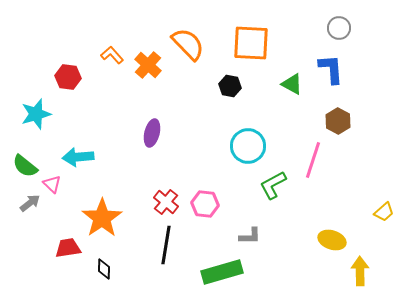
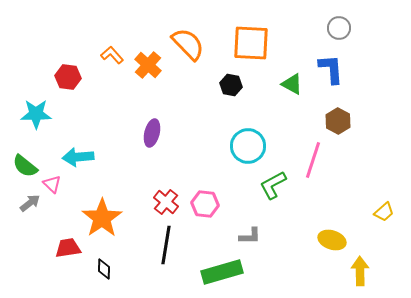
black hexagon: moved 1 px right, 1 px up
cyan star: rotated 16 degrees clockwise
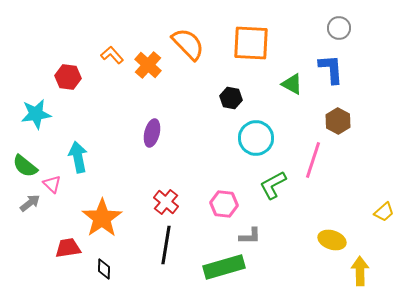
black hexagon: moved 13 px down
cyan star: rotated 8 degrees counterclockwise
cyan circle: moved 8 px right, 8 px up
cyan arrow: rotated 84 degrees clockwise
pink hexagon: moved 19 px right
green rectangle: moved 2 px right, 5 px up
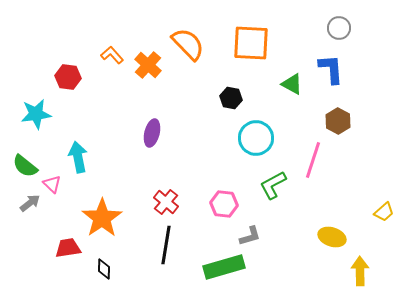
gray L-shape: rotated 15 degrees counterclockwise
yellow ellipse: moved 3 px up
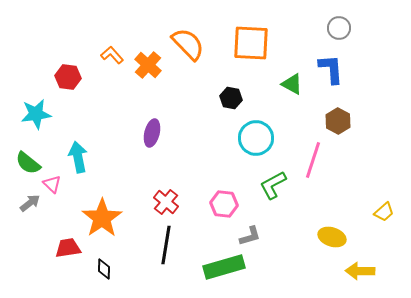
green semicircle: moved 3 px right, 3 px up
yellow arrow: rotated 88 degrees counterclockwise
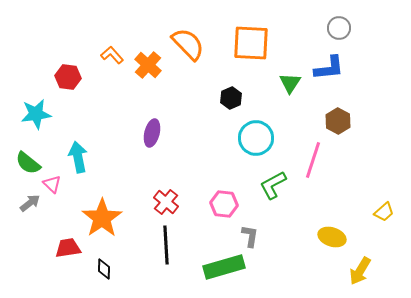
blue L-shape: moved 2 px left, 1 px up; rotated 88 degrees clockwise
green triangle: moved 2 px left, 1 px up; rotated 35 degrees clockwise
black hexagon: rotated 25 degrees clockwise
gray L-shape: rotated 65 degrees counterclockwise
black line: rotated 12 degrees counterclockwise
yellow arrow: rotated 60 degrees counterclockwise
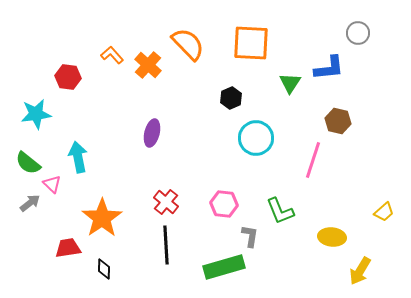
gray circle: moved 19 px right, 5 px down
brown hexagon: rotated 15 degrees counterclockwise
green L-shape: moved 7 px right, 26 px down; rotated 84 degrees counterclockwise
yellow ellipse: rotated 12 degrees counterclockwise
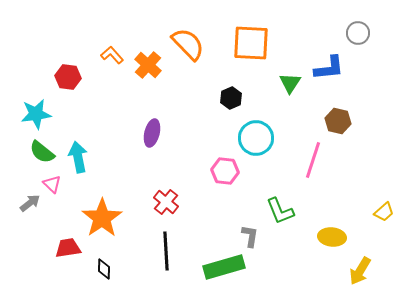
green semicircle: moved 14 px right, 11 px up
pink hexagon: moved 1 px right, 33 px up
black line: moved 6 px down
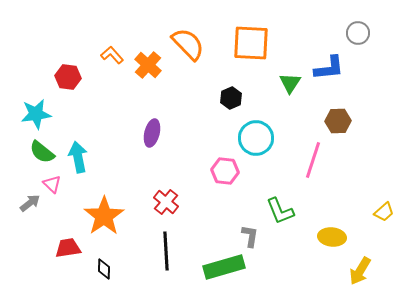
brown hexagon: rotated 15 degrees counterclockwise
orange star: moved 2 px right, 2 px up
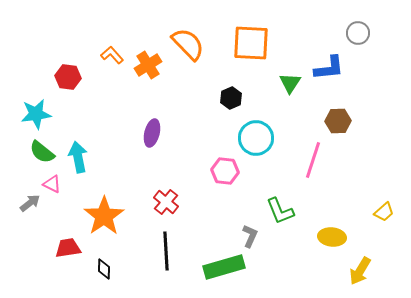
orange cross: rotated 16 degrees clockwise
pink triangle: rotated 18 degrees counterclockwise
gray L-shape: rotated 15 degrees clockwise
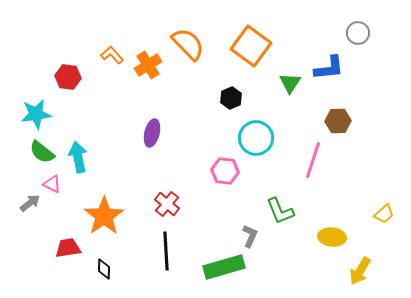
orange square: moved 3 px down; rotated 33 degrees clockwise
red cross: moved 1 px right, 2 px down
yellow trapezoid: moved 2 px down
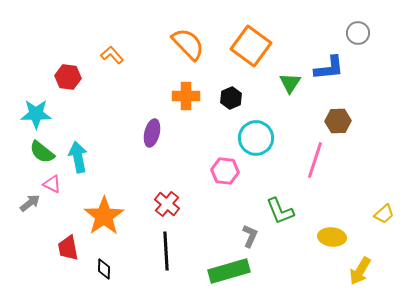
orange cross: moved 38 px right, 31 px down; rotated 32 degrees clockwise
cyan star: rotated 8 degrees clockwise
pink line: moved 2 px right
red trapezoid: rotated 92 degrees counterclockwise
green rectangle: moved 5 px right, 4 px down
